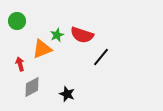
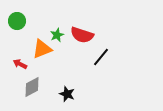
red arrow: rotated 48 degrees counterclockwise
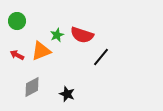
orange triangle: moved 1 px left, 2 px down
red arrow: moved 3 px left, 9 px up
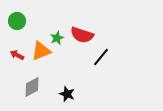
green star: moved 3 px down
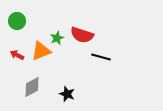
black line: rotated 66 degrees clockwise
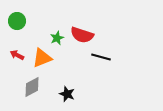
orange triangle: moved 1 px right, 7 px down
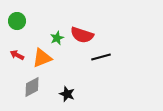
black line: rotated 30 degrees counterclockwise
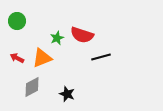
red arrow: moved 3 px down
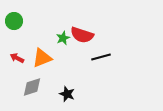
green circle: moved 3 px left
green star: moved 6 px right
gray diamond: rotated 10 degrees clockwise
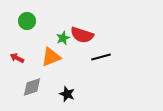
green circle: moved 13 px right
orange triangle: moved 9 px right, 1 px up
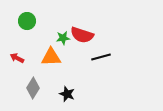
green star: rotated 16 degrees clockwise
orange triangle: rotated 20 degrees clockwise
gray diamond: moved 1 px right, 1 px down; rotated 40 degrees counterclockwise
